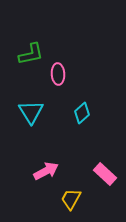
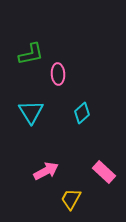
pink rectangle: moved 1 px left, 2 px up
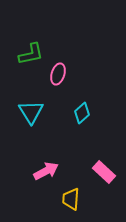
pink ellipse: rotated 20 degrees clockwise
yellow trapezoid: rotated 25 degrees counterclockwise
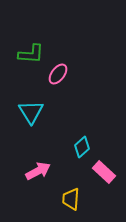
green L-shape: rotated 16 degrees clockwise
pink ellipse: rotated 20 degrees clockwise
cyan diamond: moved 34 px down
pink arrow: moved 8 px left
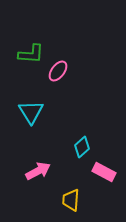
pink ellipse: moved 3 px up
pink rectangle: rotated 15 degrees counterclockwise
yellow trapezoid: moved 1 px down
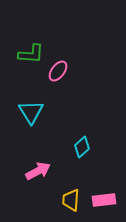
pink rectangle: moved 28 px down; rotated 35 degrees counterclockwise
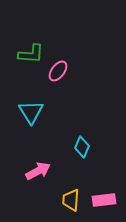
cyan diamond: rotated 25 degrees counterclockwise
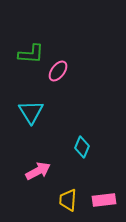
yellow trapezoid: moved 3 px left
